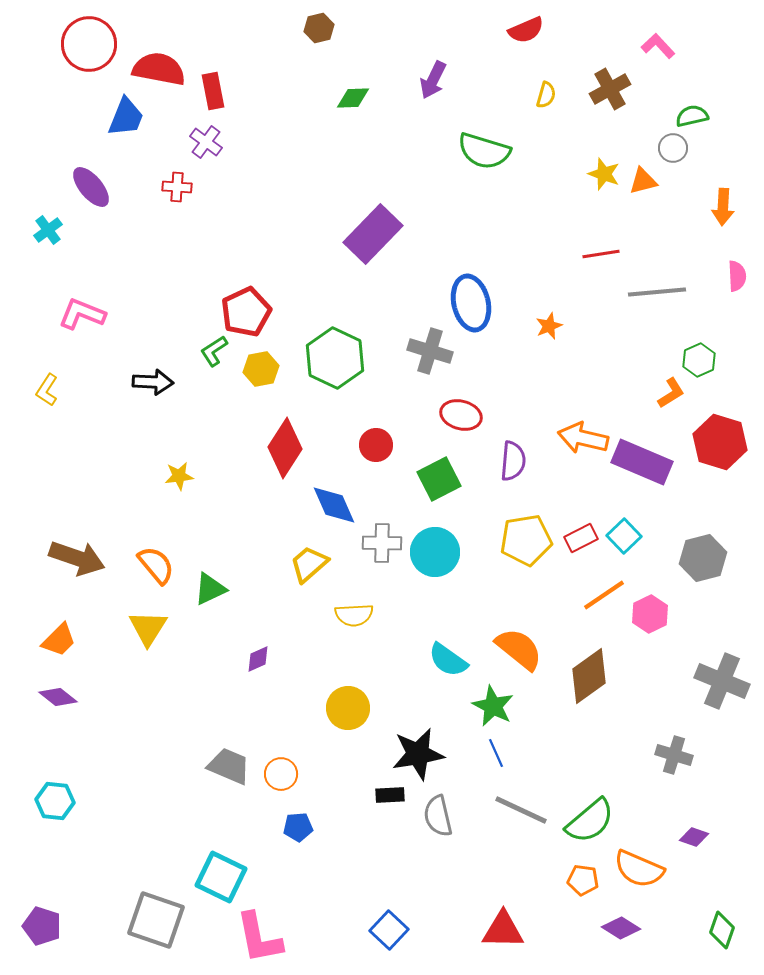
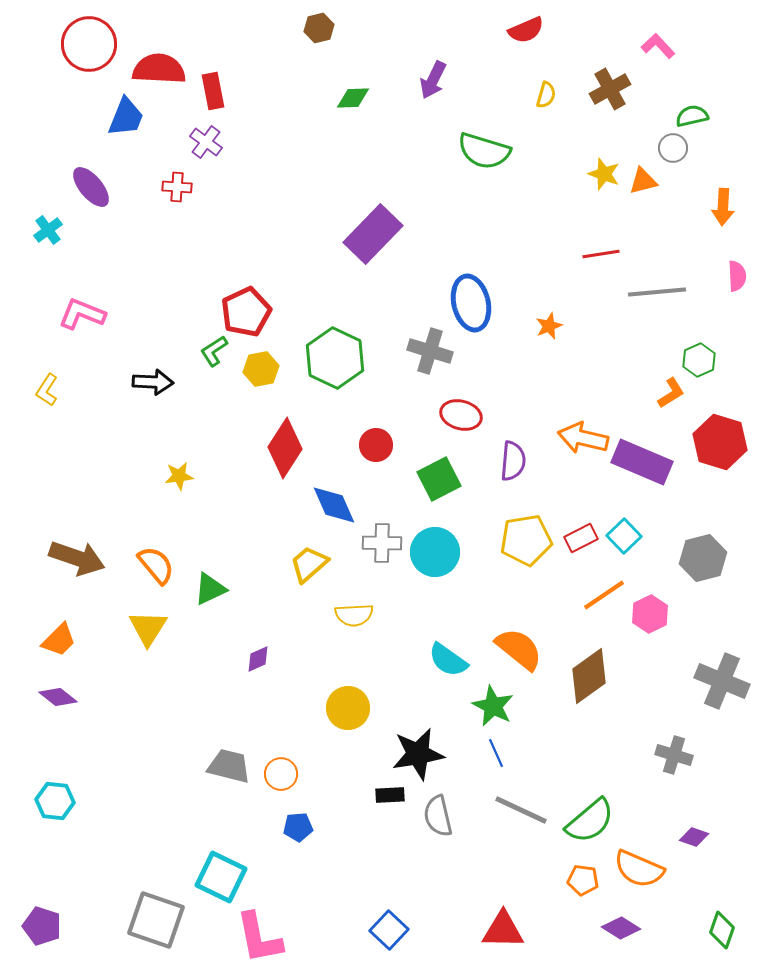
red semicircle at (159, 69): rotated 8 degrees counterclockwise
gray trapezoid at (229, 766): rotated 9 degrees counterclockwise
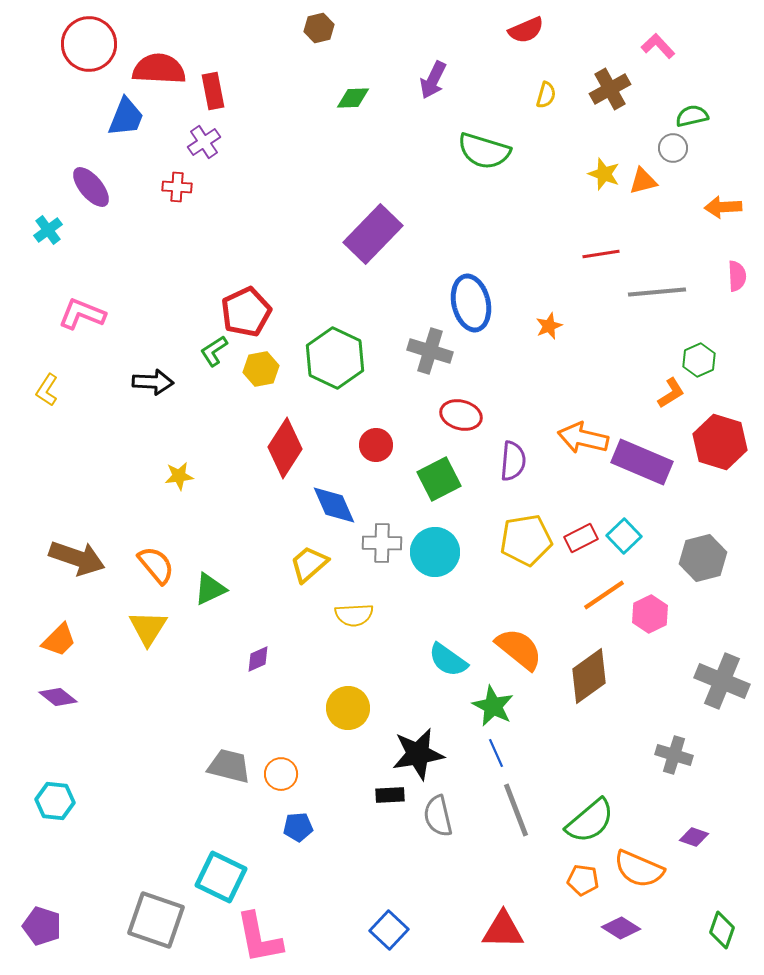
purple cross at (206, 142): moved 2 px left; rotated 20 degrees clockwise
orange arrow at (723, 207): rotated 84 degrees clockwise
gray line at (521, 810): moved 5 px left; rotated 44 degrees clockwise
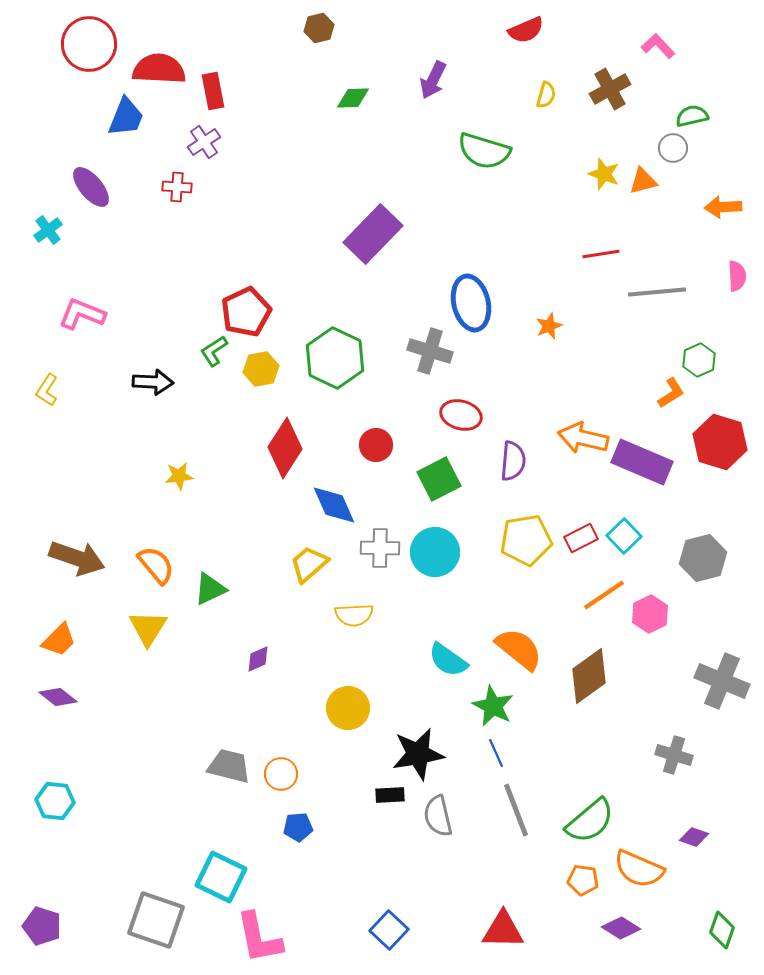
gray cross at (382, 543): moved 2 px left, 5 px down
